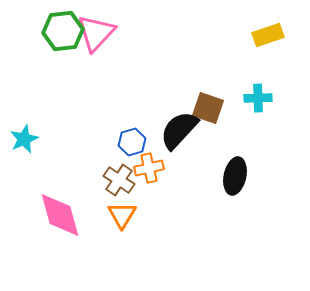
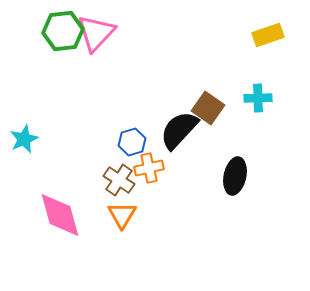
brown square: rotated 16 degrees clockwise
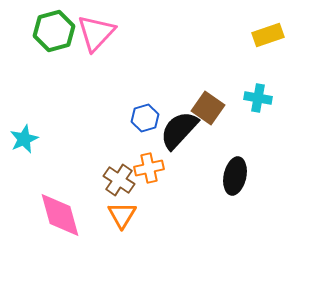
green hexagon: moved 9 px left; rotated 9 degrees counterclockwise
cyan cross: rotated 12 degrees clockwise
blue hexagon: moved 13 px right, 24 px up
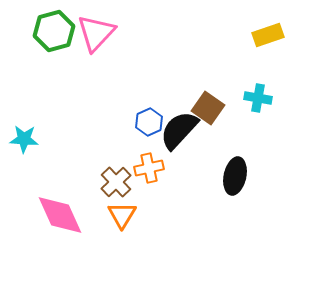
blue hexagon: moved 4 px right, 4 px down; rotated 8 degrees counterclockwise
cyan star: rotated 28 degrees clockwise
brown cross: moved 3 px left, 2 px down; rotated 12 degrees clockwise
pink diamond: rotated 9 degrees counterclockwise
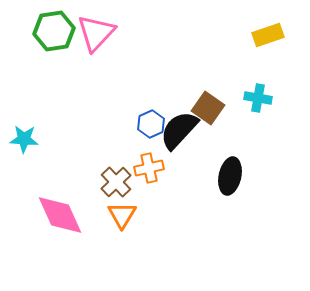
green hexagon: rotated 6 degrees clockwise
blue hexagon: moved 2 px right, 2 px down
black ellipse: moved 5 px left
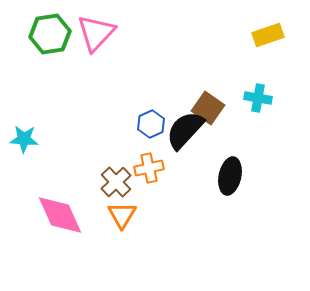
green hexagon: moved 4 px left, 3 px down
black semicircle: moved 6 px right
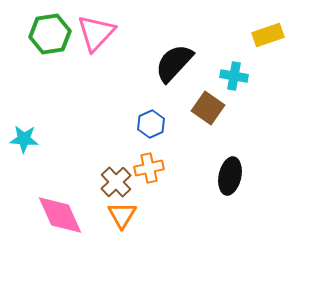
cyan cross: moved 24 px left, 22 px up
black semicircle: moved 11 px left, 67 px up
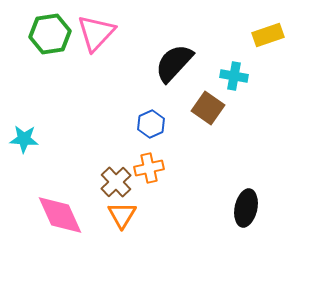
black ellipse: moved 16 px right, 32 px down
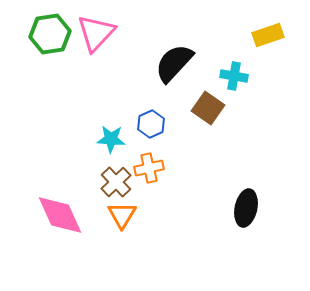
cyan star: moved 87 px right
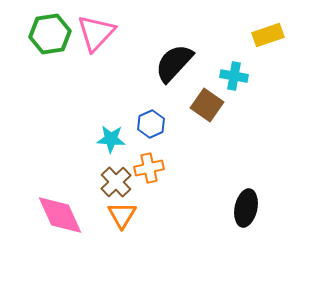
brown square: moved 1 px left, 3 px up
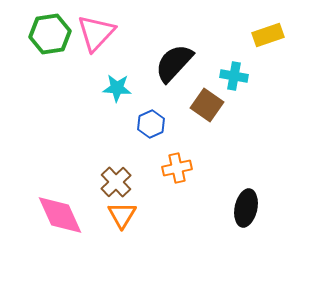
cyan star: moved 6 px right, 51 px up
orange cross: moved 28 px right
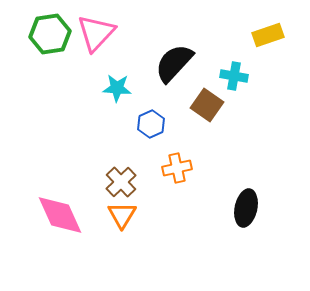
brown cross: moved 5 px right
